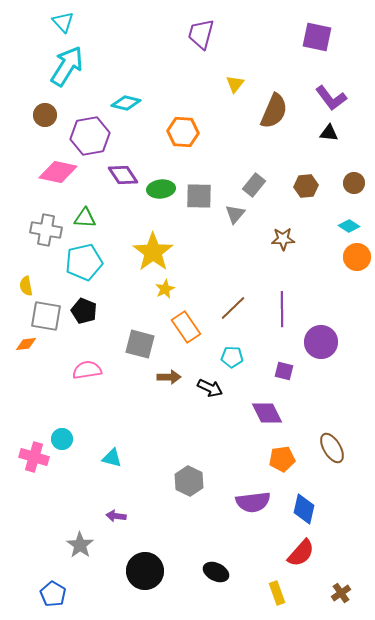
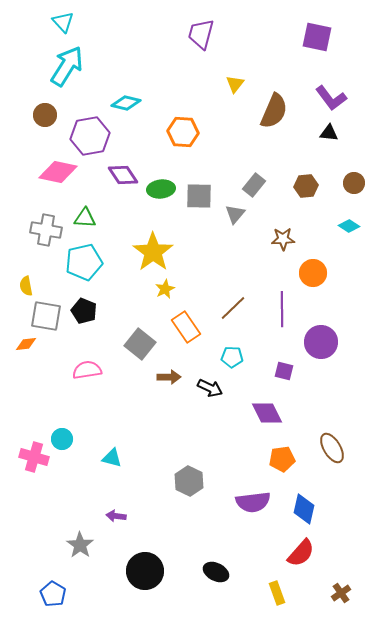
orange circle at (357, 257): moved 44 px left, 16 px down
gray square at (140, 344): rotated 24 degrees clockwise
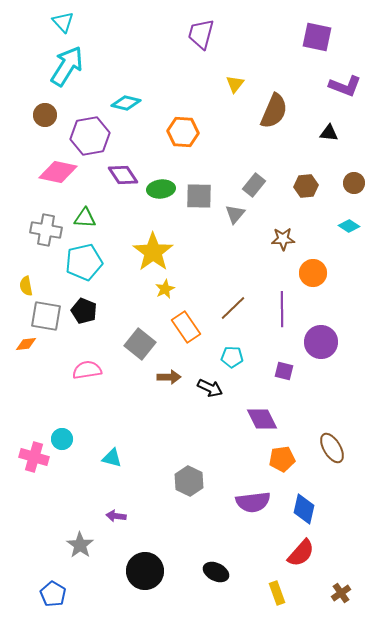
purple L-shape at (331, 98): moved 14 px right, 12 px up; rotated 32 degrees counterclockwise
purple diamond at (267, 413): moved 5 px left, 6 px down
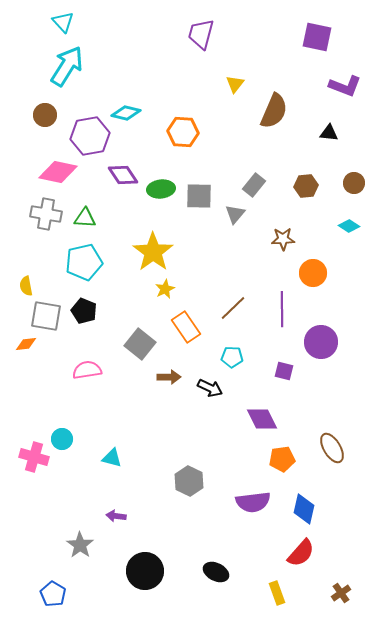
cyan diamond at (126, 103): moved 10 px down
gray cross at (46, 230): moved 16 px up
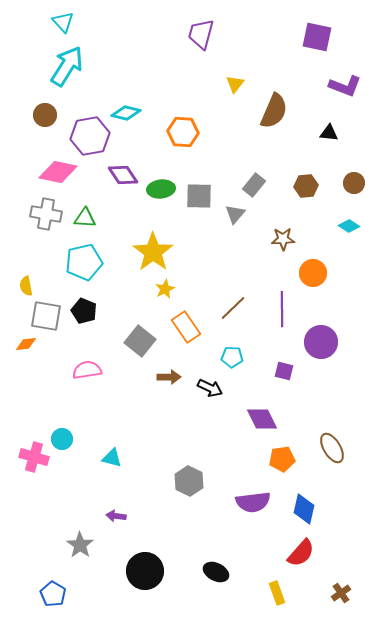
gray square at (140, 344): moved 3 px up
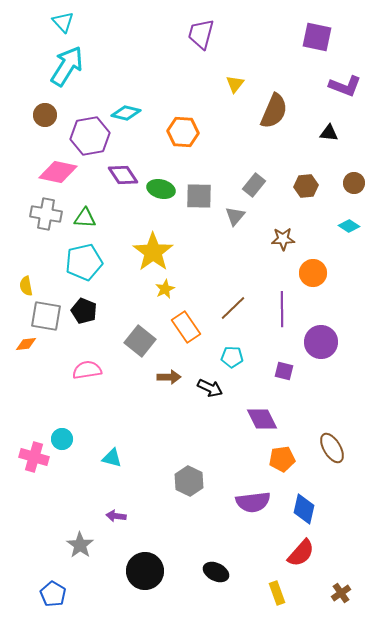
green ellipse at (161, 189): rotated 20 degrees clockwise
gray triangle at (235, 214): moved 2 px down
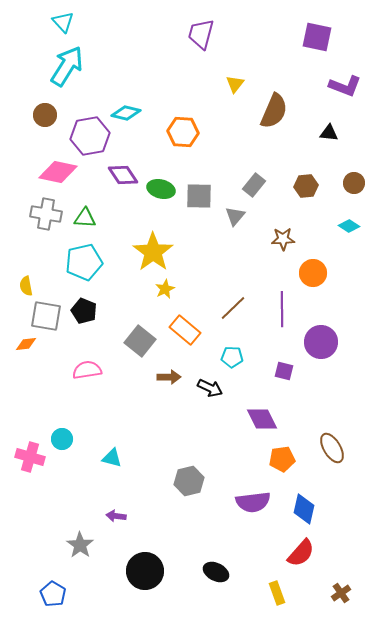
orange rectangle at (186, 327): moved 1 px left, 3 px down; rotated 16 degrees counterclockwise
pink cross at (34, 457): moved 4 px left
gray hexagon at (189, 481): rotated 20 degrees clockwise
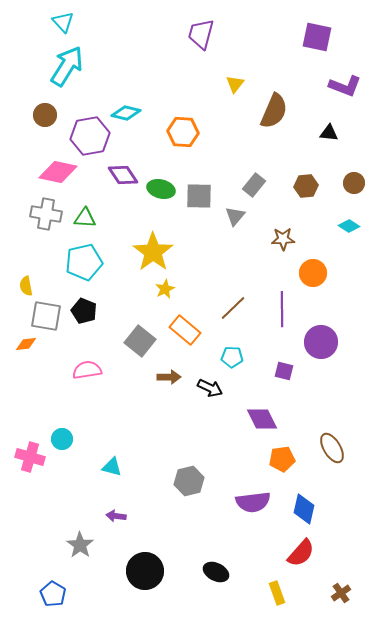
cyan triangle at (112, 458): moved 9 px down
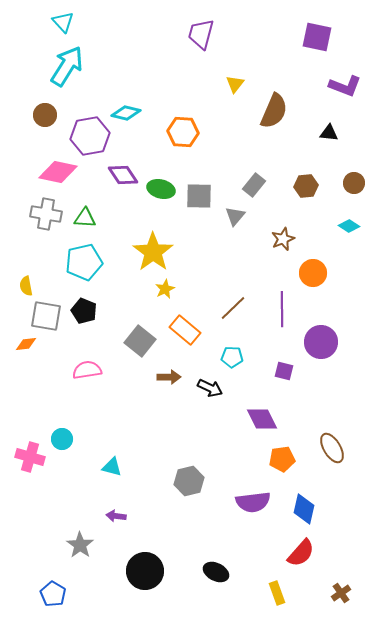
brown star at (283, 239): rotated 20 degrees counterclockwise
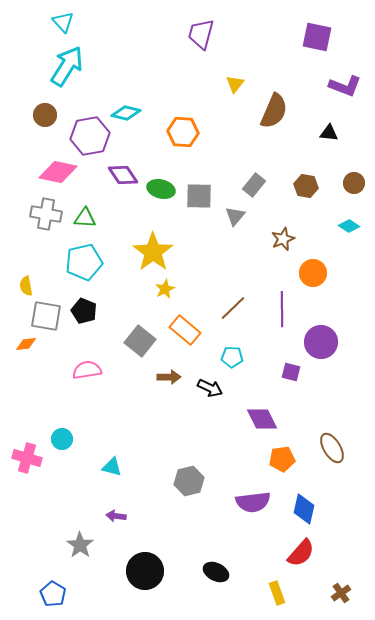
brown hexagon at (306, 186): rotated 15 degrees clockwise
purple square at (284, 371): moved 7 px right, 1 px down
pink cross at (30, 457): moved 3 px left, 1 px down
